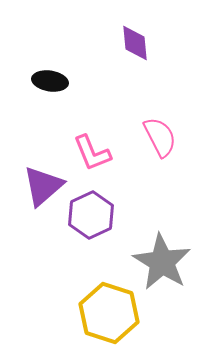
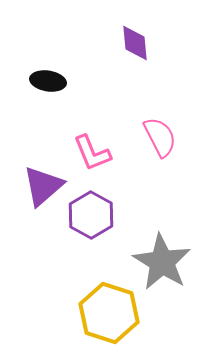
black ellipse: moved 2 px left
purple hexagon: rotated 6 degrees counterclockwise
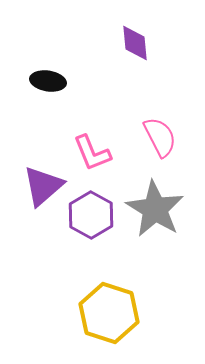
gray star: moved 7 px left, 53 px up
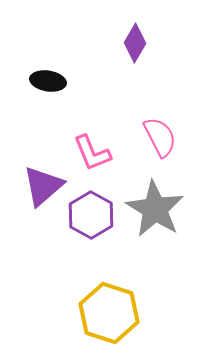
purple diamond: rotated 36 degrees clockwise
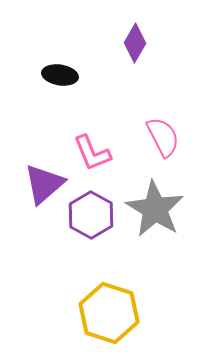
black ellipse: moved 12 px right, 6 px up
pink semicircle: moved 3 px right
purple triangle: moved 1 px right, 2 px up
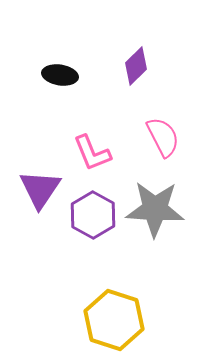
purple diamond: moved 1 px right, 23 px down; rotated 15 degrees clockwise
purple triangle: moved 4 px left, 5 px down; rotated 15 degrees counterclockwise
gray star: rotated 28 degrees counterclockwise
purple hexagon: moved 2 px right
yellow hexagon: moved 5 px right, 7 px down
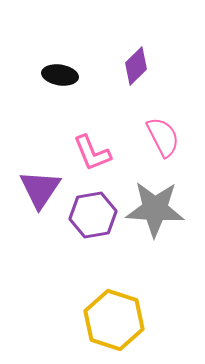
purple hexagon: rotated 21 degrees clockwise
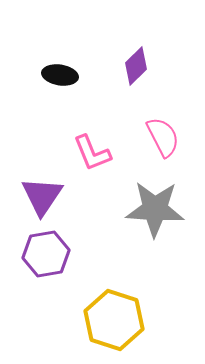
purple triangle: moved 2 px right, 7 px down
purple hexagon: moved 47 px left, 39 px down
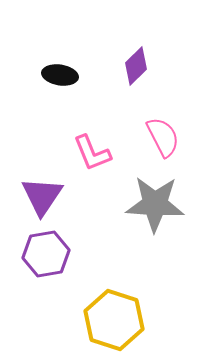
gray star: moved 5 px up
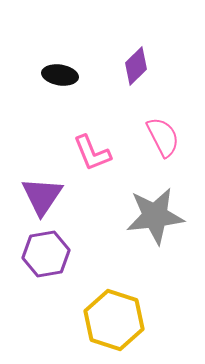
gray star: moved 12 px down; rotated 10 degrees counterclockwise
